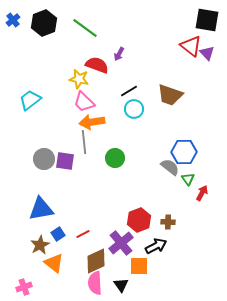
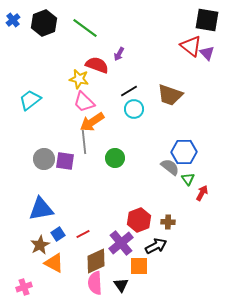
orange arrow: rotated 25 degrees counterclockwise
orange triangle: rotated 10 degrees counterclockwise
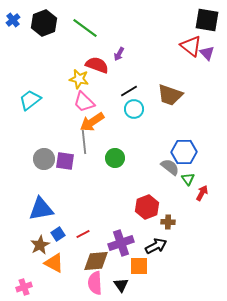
red hexagon: moved 8 px right, 13 px up
purple cross: rotated 20 degrees clockwise
brown diamond: rotated 20 degrees clockwise
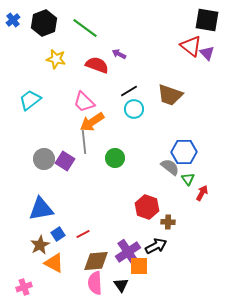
purple arrow: rotated 88 degrees clockwise
yellow star: moved 23 px left, 20 px up
purple square: rotated 24 degrees clockwise
red hexagon: rotated 20 degrees counterclockwise
purple cross: moved 7 px right, 9 px down; rotated 15 degrees counterclockwise
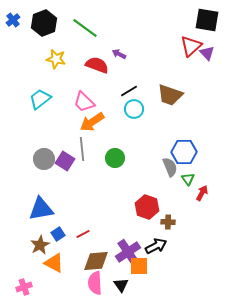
red triangle: rotated 40 degrees clockwise
cyan trapezoid: moved 10 px right, 1 px up
gray line: moved 2 px left, 7 px down
gray semicircle: rotated 30 degrees clockwise
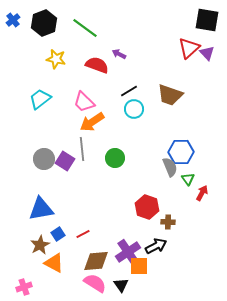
red triangle: moved 2 px left, 2 px down
blue hexagon: moved 3 px left
pink semicircle: rotated 125 degrees clockwise
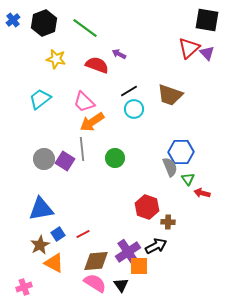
red arrow: rotated 105 degrees counterclockwise
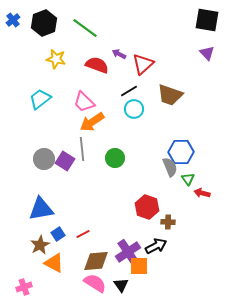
red triangle: moved 46 px left, 16 px down
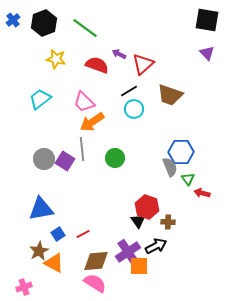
brown star: moved 1 px left, 6 px down
black triangle: moved 17 px right, 64 px up
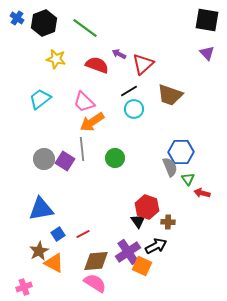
blue cross: moved 4 px right, 2 px up; rotated 16 degrees counterclockwise
orange square: moved 3 px right; rotated 24 degrees clockwise
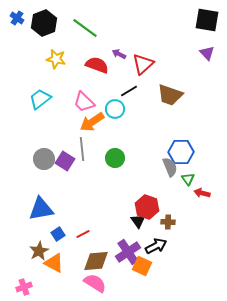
cyan circle: moved 19 px left
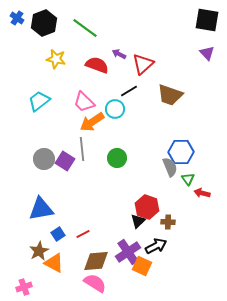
cyan trapezoid: moved 1 px left, 2 px down
green circle: moved 2 px right
black triangle: rotated 21 degrees clockwise
